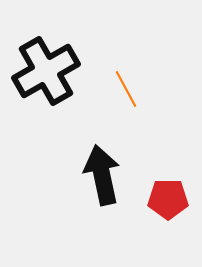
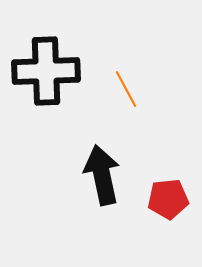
black cross: rotated 28 degrees clockwise
red pentagon: rotated 6 degrees counterclockwise
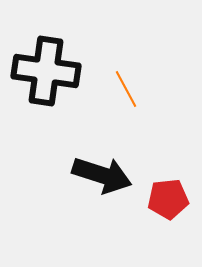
black cross: rotated 10 degrees clockwise
black arrow: rotated 120 degrees clockwise
